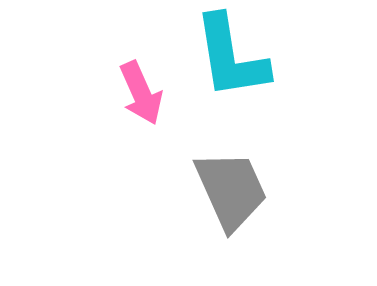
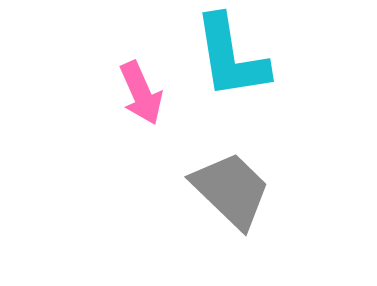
gray trapezoid: rotated 22 degrees counterclockwise
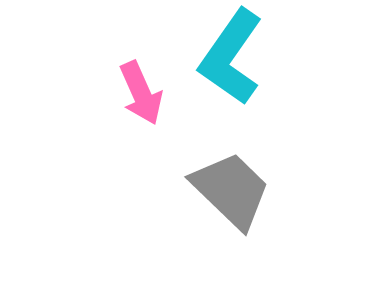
cyan L-shape: rotated 44 degrees clockwise
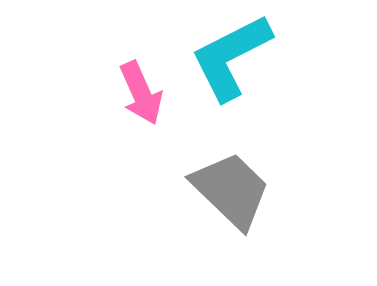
cyan L-shape: rotated 28 degrees clockwise
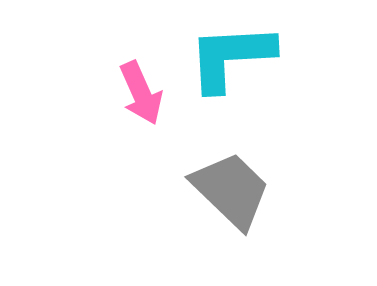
cyan L-shape: rotated 24 degrees clockwise
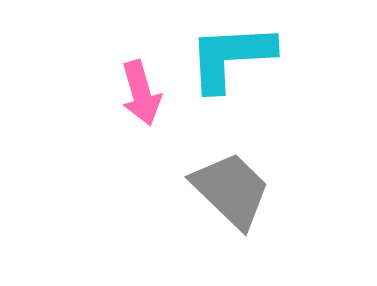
pink arrow: rotated 8 degrees clockwise
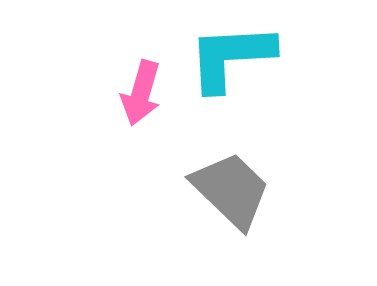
pink arrow: rotated 32 degrees clockwise
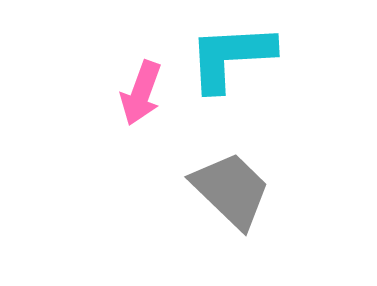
pink arrow: rotated 4 degrees clockwise
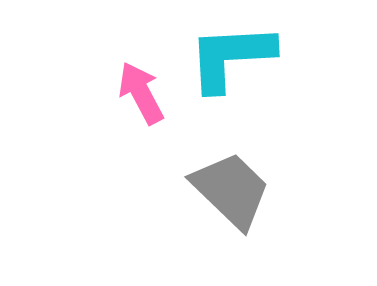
pink arrow: rotated 132 degrees clockwise
